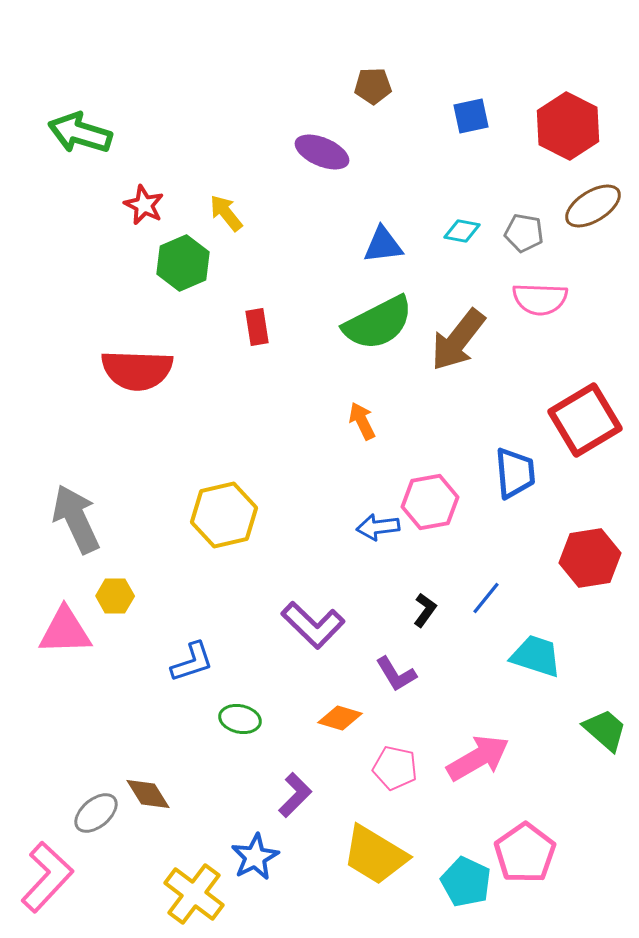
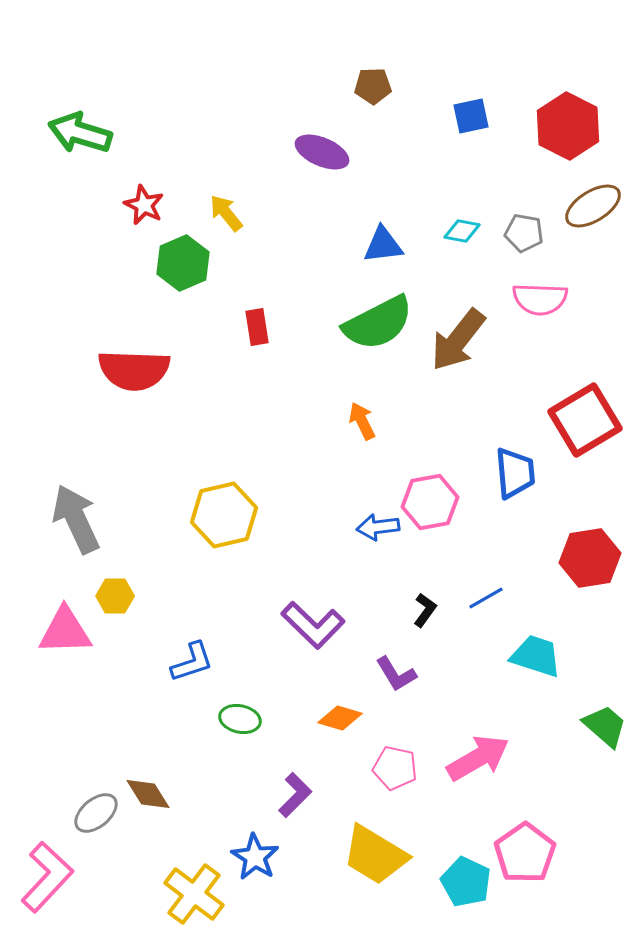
red semicircle at (137, 370): moved 3 px left
blue line at (486, 598): rotated 21 degrees clockwise
green trapezoid at (605, 730): moved 4 px up
blue star at (255, 857): rotated 12 degrees counterclockwise
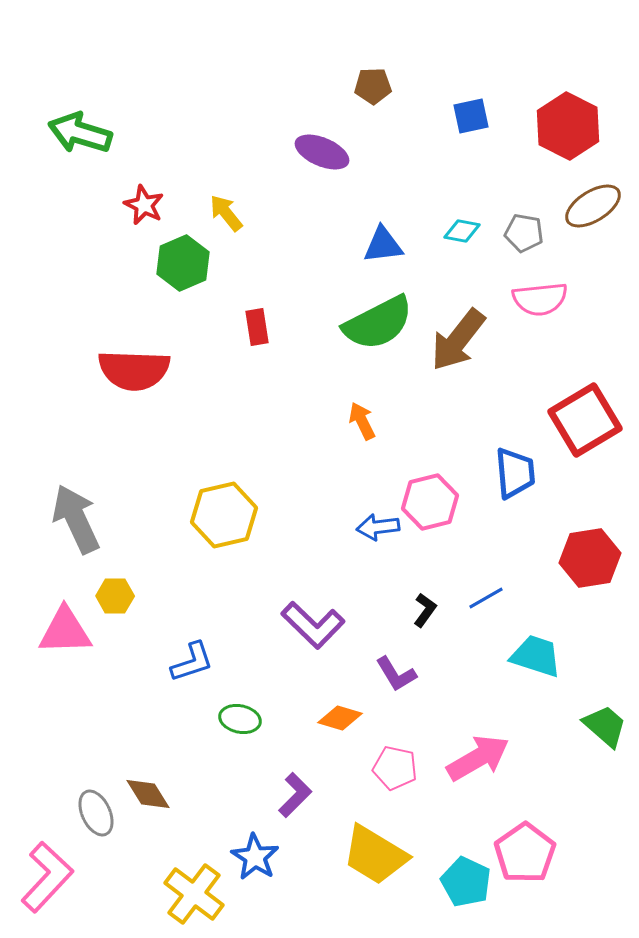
pink semicircle at (540, 299): rotated 8 degrees counterclockwise
pink hexagon at (430, 502): rotated 4 degrees counterclockwise
gray ellipse at (96, 813): rotated 75 degrees counterclockwise
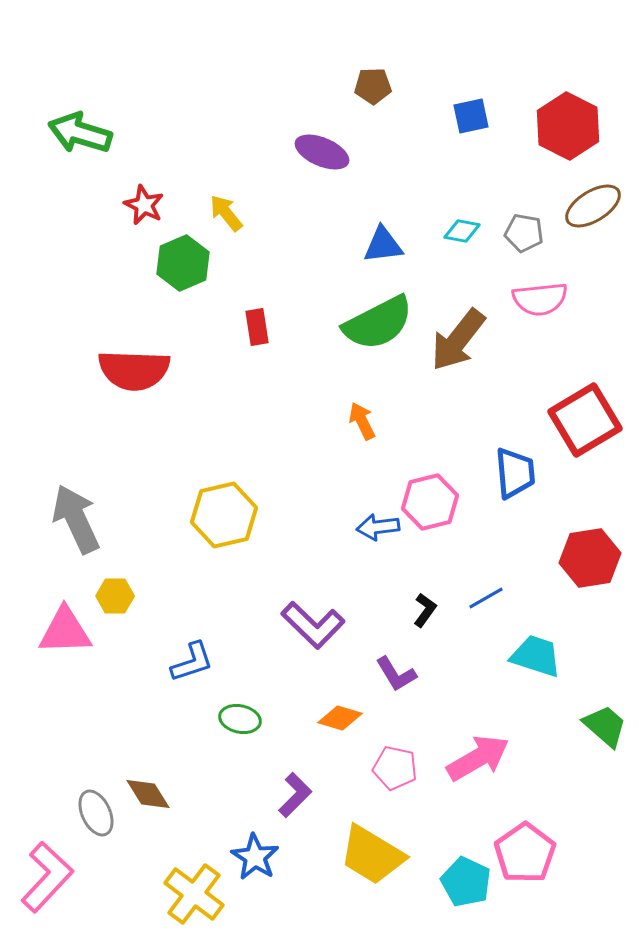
yellow trapezoid at (375, 855): moved 3 px left
